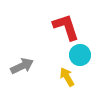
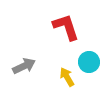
cyan circle: moved 9 px right, 7 px down
gray arrow: moved 2 px right
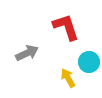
gray arrow: moved 3 px right, 13 px up
yellow arrow: moved 1 px right, 1 px down
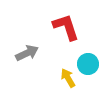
cyan circle: moved 1 px left, 2 px down
